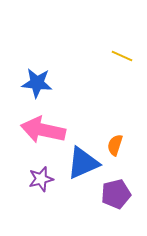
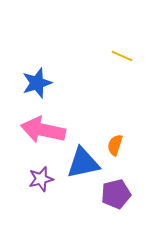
blue star: rotated 24 degrees counterclockwise
blue triangle: rotated 12 degrees clockwise
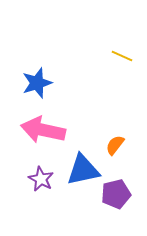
orange semicircle: rotated 20 degrees clockwise
blue triangle: moved 7 px down
purple star: rotated 30 degrees counterclockwise
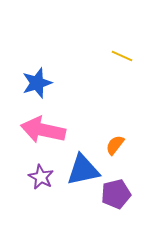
purple star: moved 2 px up
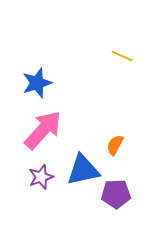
pink arrow: rotated 120 degrees clockwise
orange semicircle: rotated 10 degrees counterclockwise
purple star: rotated 25 degrees clockwise
purple pentagon: rotated 12 degrees clockwise
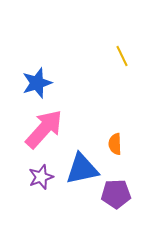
yellow line: rotated 40 degrees clockwise
pink arrow: moved 1 px right, 1 px up
orange semicircle: moved 1 px up; rotated 30 degrees counterclockwise
blue triangle: moved 1 px left, 1 px up
